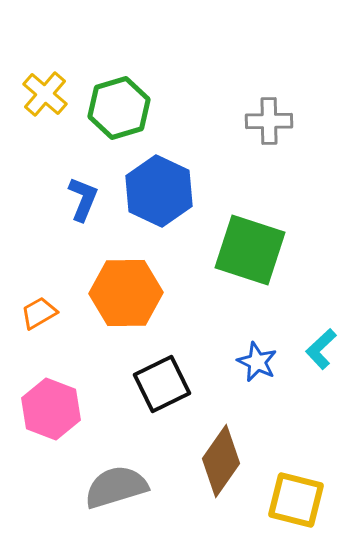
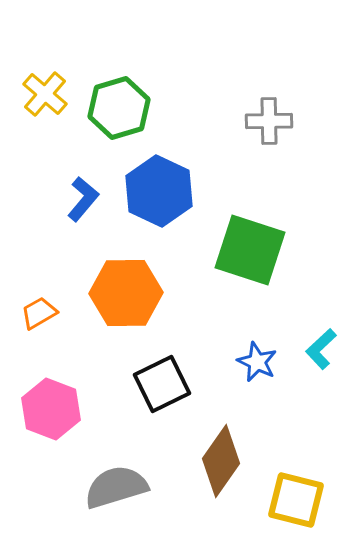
blue L-shape: rotated 18 degrees clockwise
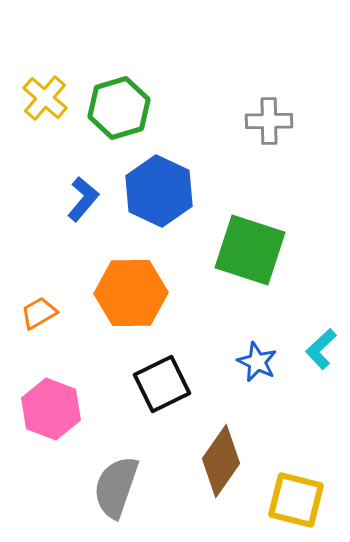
yellow cross: moved 4 px down
orange hexagon: moved 5 px right
gray semicircle: rotated 54 degrees counterclockwise
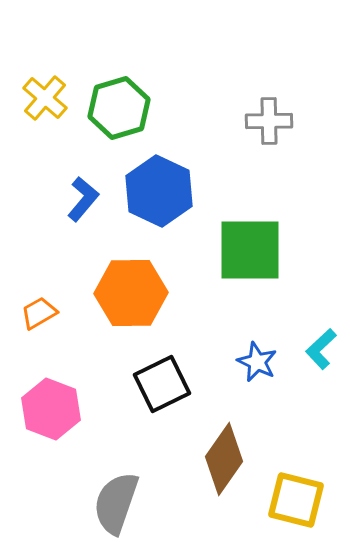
green square: rotated 18 degrees counterclockwise
brown diamond: moved 3 px right, 2 px up
gray semicircle: moved 16 px down
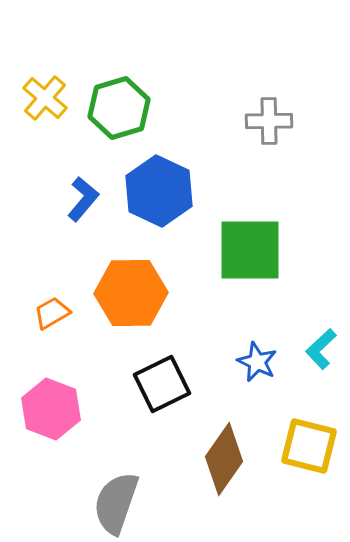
orange trapezoid: moved 13 px right
yellow square: moved 13 px right, 54 px up
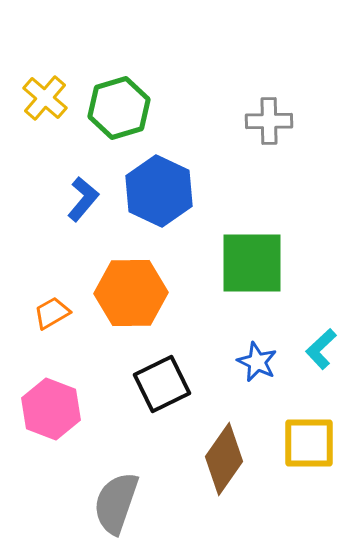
green square: moved 2 px right, 13 px down
yellow square: moved 3 px up; rotated 14 degrees counterclockwise
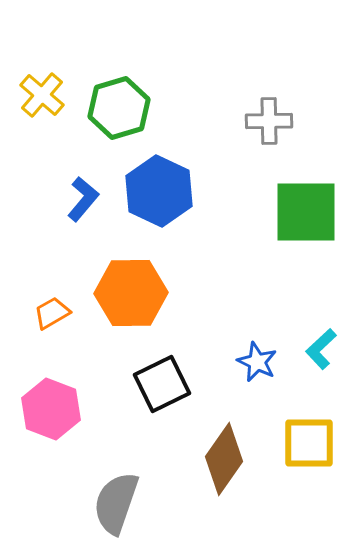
yellow cross: moved 3 px left, 3 px up
green square: moved 54 px right, 51 px up
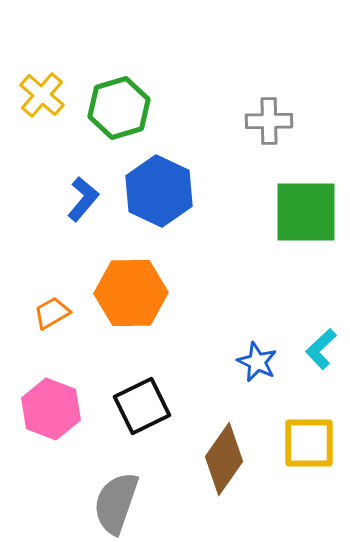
black square: moved 20 px left, 22 px down
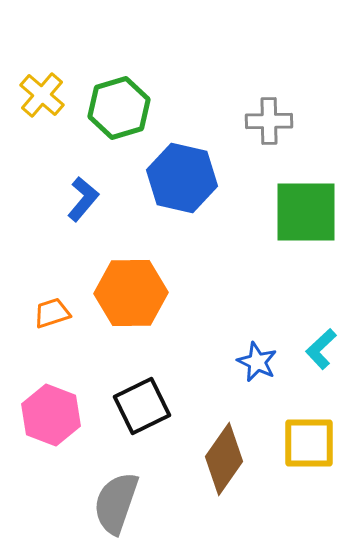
blue hexagon: moved 23 px right, 13 px up; rotated 12 degrees counterclockwise
orange trapezoid: rotated 12 degrees clockwise
pink hexagon: moved 6 px down
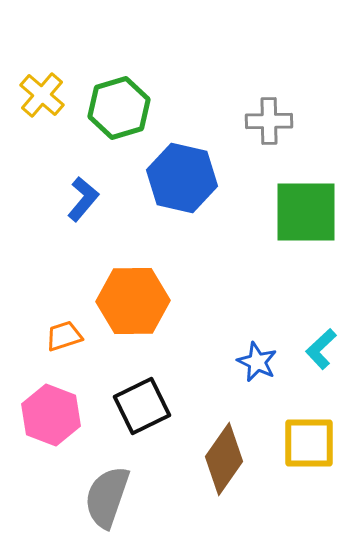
orange hexagon: moved 2 px right, 8 px down
orange trapezoid: moved 12 px right, 23 px down
gray semicircle: moved 9 px left, 6 px up
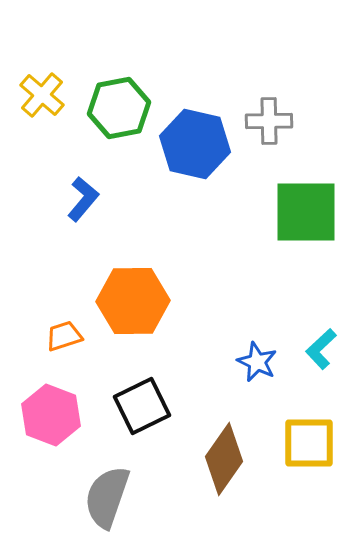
green hexagon: rotated 6 degrees clockwise
blue hexagon: moved 13 px right, 34 px up
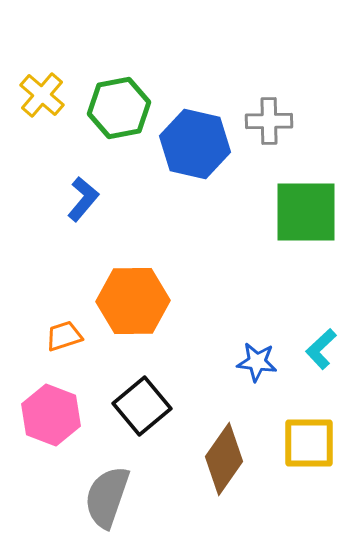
blue star: rotated 18 degrees counterclockwise
black square: rotated 14 degrees counterclockwise
